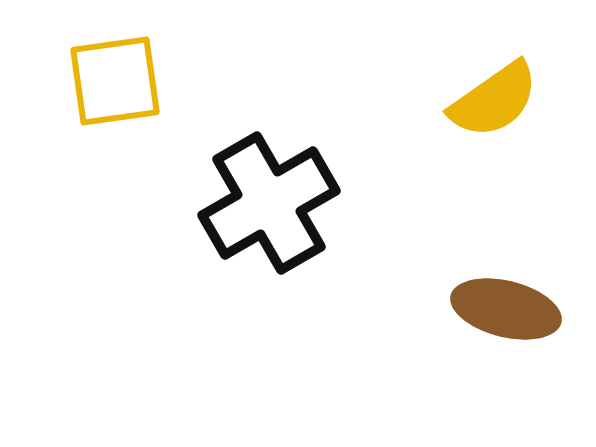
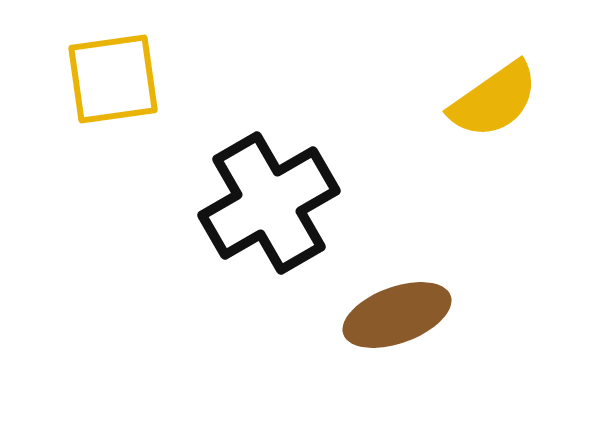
yellow square: moved 2 px left, 2 px up
brown ellipse: moved 109 px left, 6 px down; rotated 34 degrees counterclockwise
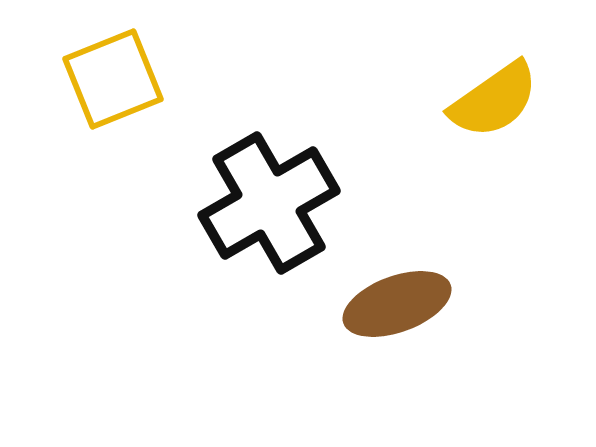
yellow square: rotated 14 degrees counterclockwise
brown ellipse: moved 11 px up
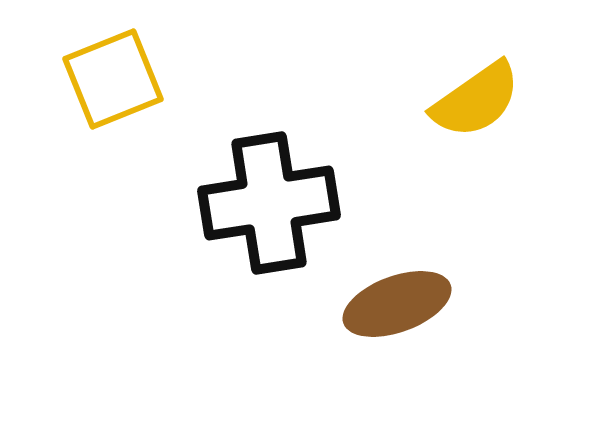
yellow semicircle: moved 18 px left
black cross: rotated 21 degrees clockwise
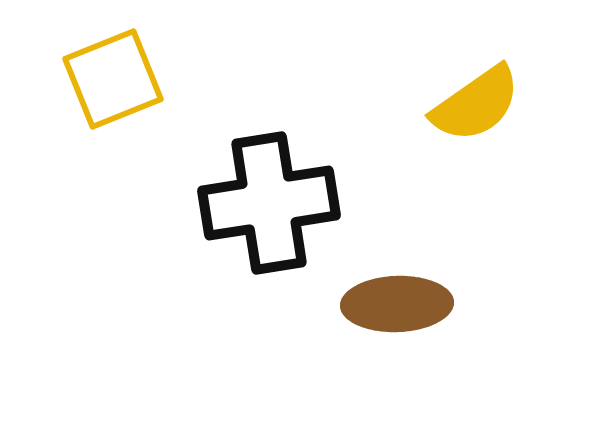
yellow semicircle: moved 4 px down
brown ellipse: rotated 18 degrees clockwise
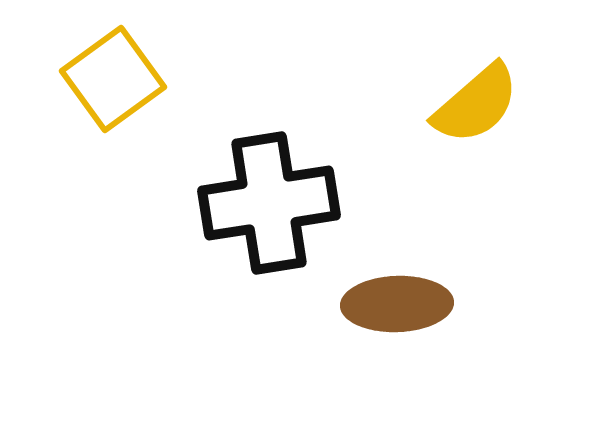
yellow square: rotated 14 degrees counterclockwise
yellow semicircle: rotated 6 degrees counterclockwise
